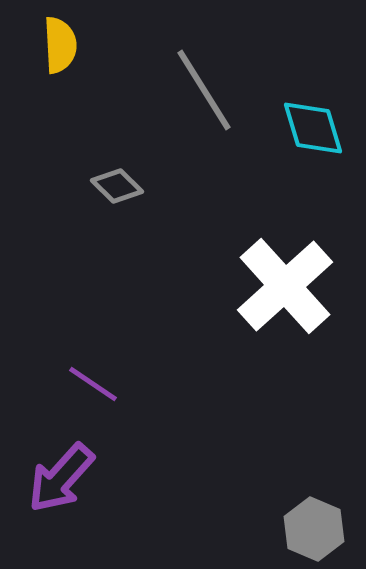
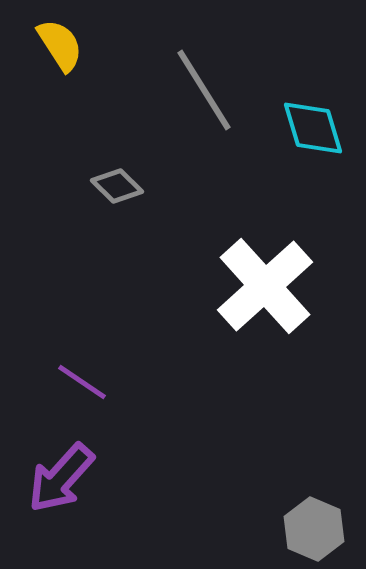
yellow semicircle: rotated 30 degrees counterclockwise
white cross: moved 20 px left
purple line: moved 11 px left, 2 px up
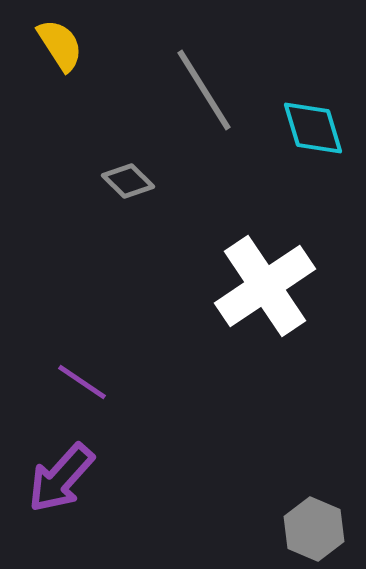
gray diamond: moved 11 px right, 5 px up
white cross: rotated 8 degrees clockwise
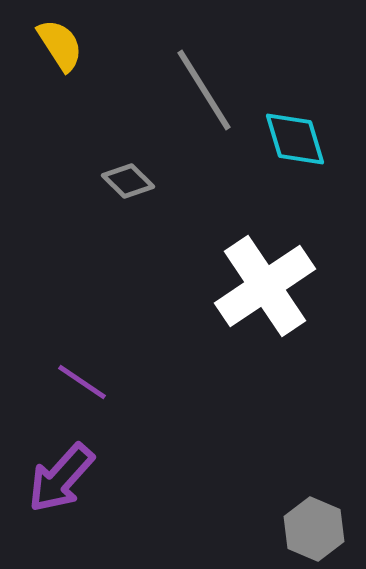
cyan diamond: moved 18 px left, 11 px down
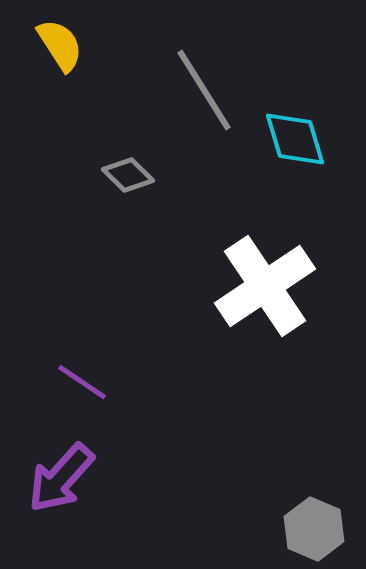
gray diamond: moved 6 px up
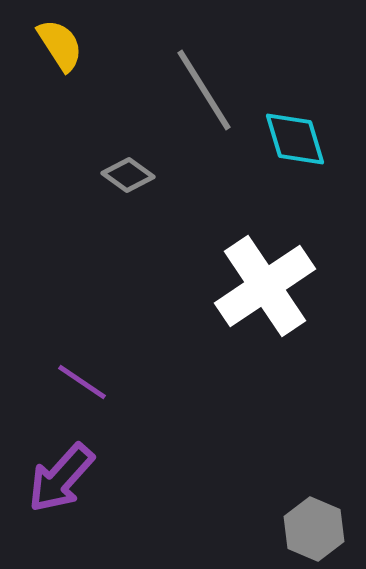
gray diamond: rotated 9 degrees counterclockwise
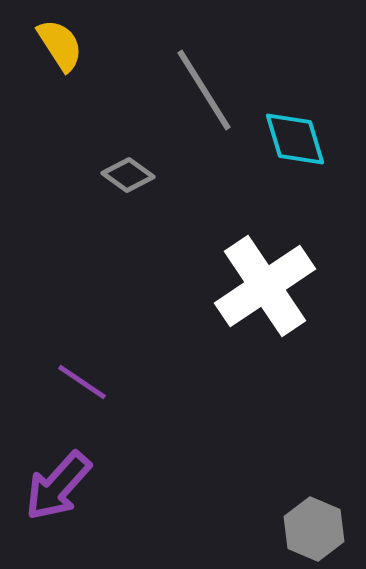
purple arrow: moved 3 px left, 8 px down
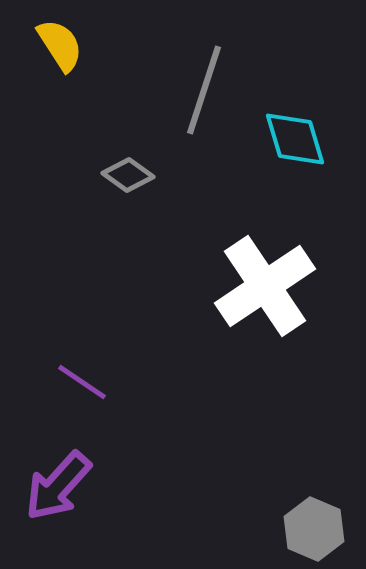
gray line: rotated 50 degrees clockwise
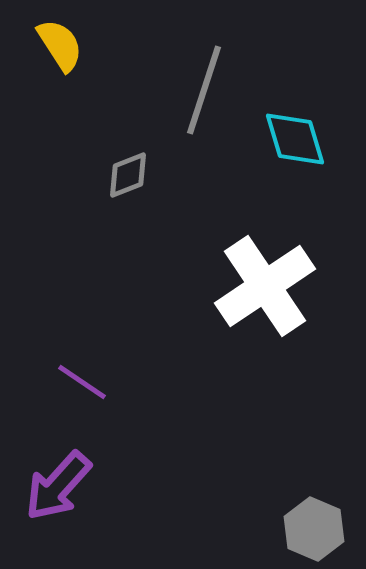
gray diamond: rotated 57 degrees counterclockwise
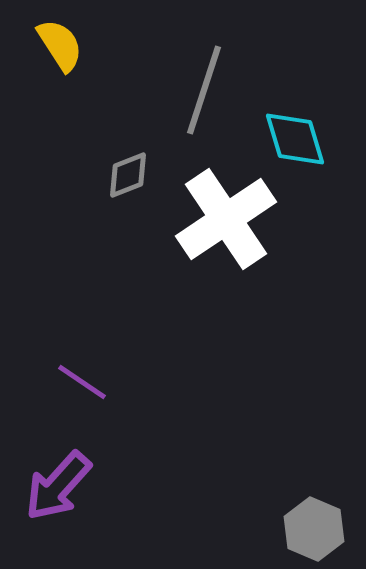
white cross: moved 39 px left, 67 px up
